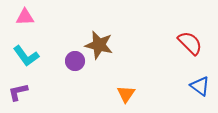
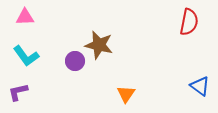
red semicircle: moved 1 px left, 21 px up; rotated 56 degrees clockwise
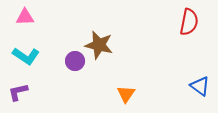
cyan L-shape: rotated 20 degrees counterclockwise
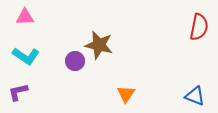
red semicircle: moved 10 px right, 5 px down
blue triangle: moved 5 px left, 10 px down; rotated 15 degrees counterclockwise
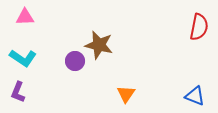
cyan L-shape: moved 3 px left, 2 px down
purple L-shape: rotated 55 degrees counterclockwise
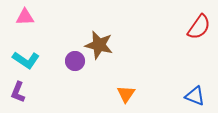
red semicircle: rotated 24 degrees clockwise
cyan L-shape: moved 3 px right, 2 px down
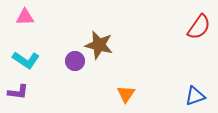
purple L-shape: rotated 105 degrees counterclockwise
blue triangle: rotated 40 degrees counterclockwise
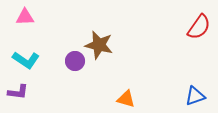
orange triangle: moved 5 px down; rotated 48 degrees counterclockwise
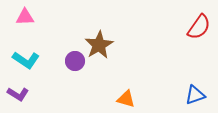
brown star: rotated 28 degrees clockwise
purple L-shape: moved 2 px down; rotated 25 degrees clockwise
blue triangle: moved 1 px up
